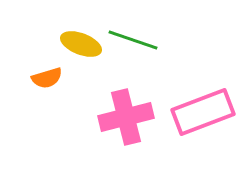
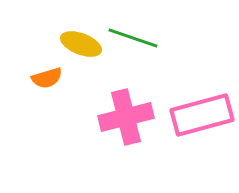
green line: moved 2 px up
pink rectangle: moved 1 px left, 3 px down; rotated 6 degrees clockwise
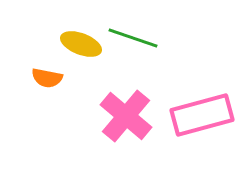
orange semicircle: rotated 28 degrees clockwise
pink cross: moved 1 px up; rotated 36 degrees counterclockwise
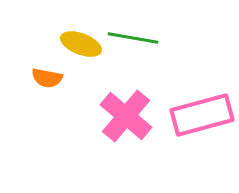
green line: rotated 9 degrees counterclockwise
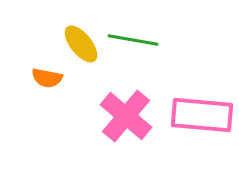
green line: moved 2 px down
yellow ellipse: rotated 30 degrees clockwise
pink rectangle: rotated 20 degrees clockwise
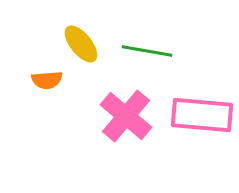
green line: moved 14 px right, 11 px down
orange semicircle: moved 2 px down; rotated 16 degrees counterclockwise
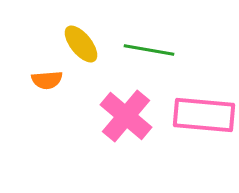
green line: moved 2 px right, 1 px up
pink rectangle: moved 2 px right
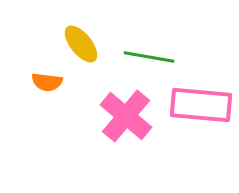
green line: moved 7 px down
orange semicircle: moved 2 px down; rotated 12 degrees clockwise
pink rectangle: moved 3 px left, 10 px up
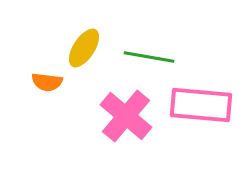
yellow ellipse: moved 3 px right, 4 px down; rotated 72 degrees clockwise
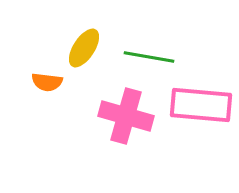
pink cross: rotated 24 degrees counterclockwise
